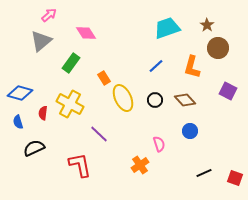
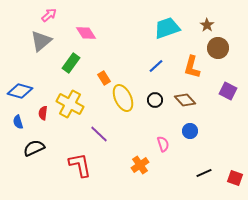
blue diamond: moved 2 px up
pink semicircle: moved 4 px right
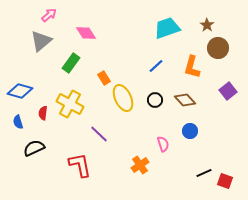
purple square: rotated 24 degrees clockwise
red square: moved 10 px left, 3 px down
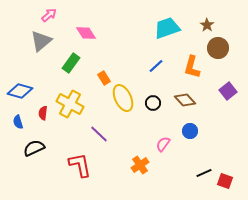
black circle: moved 2 px left, 3 px down
pink semicircle: rotated 126 degrees counterclockwise
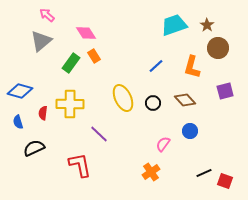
pink arrow: moved 2 px left; rotated 98 degrees counterclockwise
cyan trapezoid: moved 7 px right, 3 px up
orange rectangle: moved 10 px left, 22 px up
purple square: moved 3 px left; rotated 24 degrees clockwise
yellow cross: rotated 28 degrees counterclockwise
orange cross: moved 11 px right, 7 px down
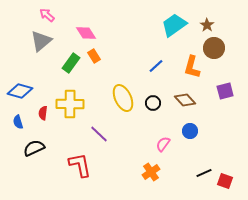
cyan trapezoid: rotated 16 degrees counterclockwise
brown circle: moved 4 px left
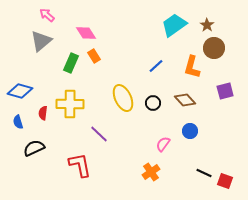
green rectangle: rotated 12 degrees counterclockwise
black line: rotated 49 degrees clockwise
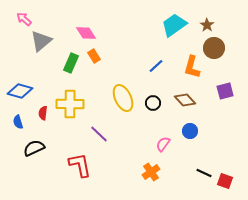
pink arrow: moved 23 px left, 4 px down
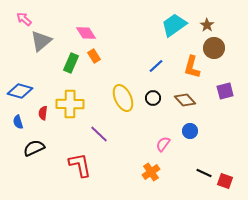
black circle: moved 5 px up
